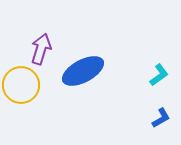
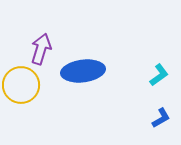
blue ellipse: rotated 21 degrees clockwise
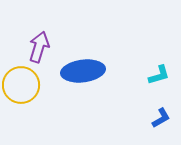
purple arrow: moved 2 px left, 2 px up
cyan L-shape: rotated 20 degrees clockwise
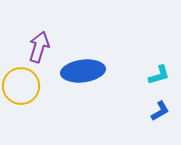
yellow circle: moved 1 px down
blue L-shape: moved 1 px left, 7 px up
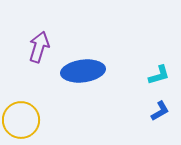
yellow circle: moved 34 px down
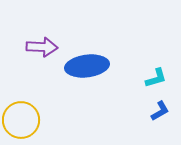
purple arrow: moved 3 px right; rotated 76 degrees clockwise
blue ellipse: moved 4 px right, 5 px up
cyan L-shape: moved 3 px left, 3 px down
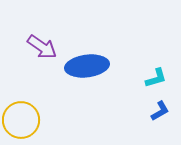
purple arrow: rotated 32 degrees clockwise
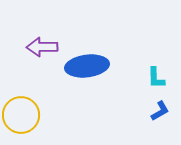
purple arrow: rotated 144 degrees clockwise
cyan L-shape: rotated 105 degrees clockwise
yellow circle: moved 5 px up
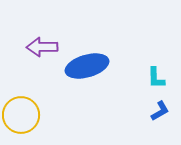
blue ellipse: rotated 9 degrees counterclockwise
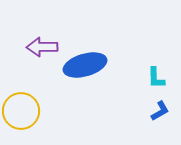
blue ellipse: moved 2 px left, 1 px up
yellow circle: moved 4 px up
